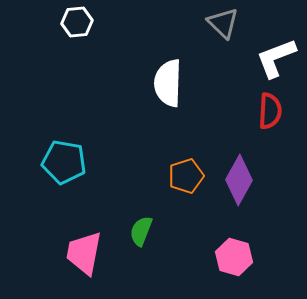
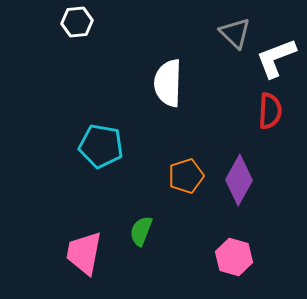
gray triangle: moved 12 px right, 10 px down
cyan pentagon: moved 37 px right, 16 px up
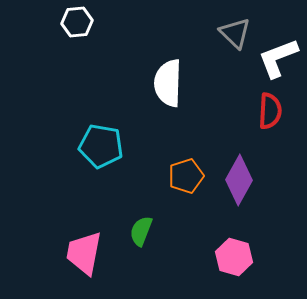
white L-shape: moved 2 px right
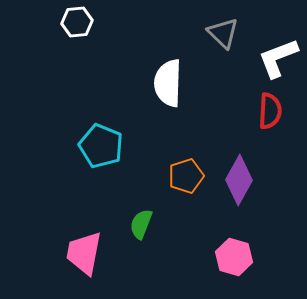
gray triangle: moved 12 px left
cyan pentagon: rotated 12 degrees clockwise
green semicircle: moved 7 px up
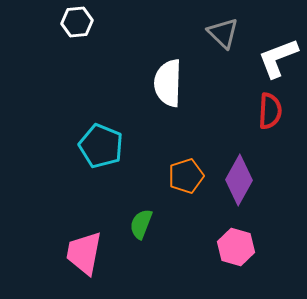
pink hexagon: moved 2 px right, 10 px up
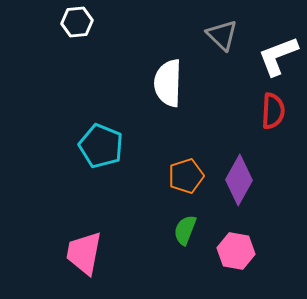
gray triangle: moved 1 px left, 2 px down
white L-shape: moved 2 px up
red semicircle: moved 3 px right
green semicircle: moved 44 px right, 6 px down
pink hexagon: moved 4 px down; rotated 6 degrees counterclockwise
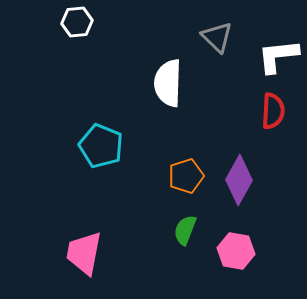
gray triangle: moved 5 px left, 2 px down
white L-shape: rotated 15 degrees clockwise
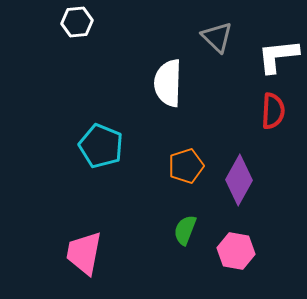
orange pentagon: moved 10 px up
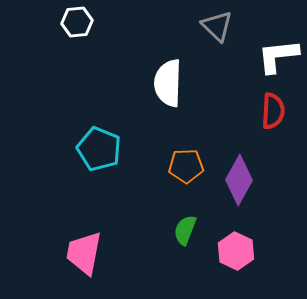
gray triangle: moved 11 px up
cyan pentagon: moved 2 px left, 3 px down
orange pentagon: rotated 16 degrees clockwise
pink hexagon: rotated 15 degrees clockwise
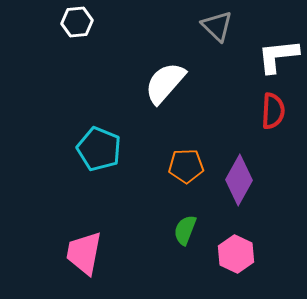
white semicircle: moved 3 px left; rotated 39 degrees clockwise
pink hexagon: moved 3 px down
